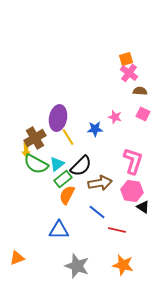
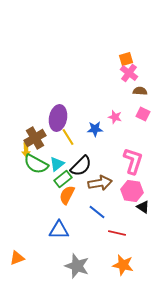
red line: moved 3 px down
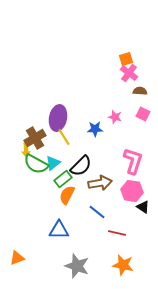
yellow line: moved 4 px left
cyan triangle: moved 4 px left, 1 px up
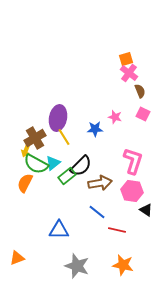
brown semicircle: rotated 64 degrees clockwise
yellow arrow: rotated 24 degrees clockwise
green rectangle: moved 4 px right, 3 px up
orange semicircle: moved 42 px left, 12 px up
black triangle: moved 3 px right, 3 px down
red line: moved 3 px up
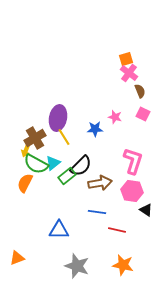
blue line: rotated 30 degrees counterclockwise
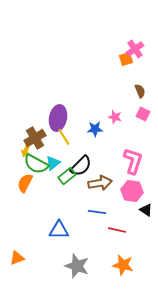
pink cross: moved 6 px right, 24 px up; rotated 18 degrees clockwise
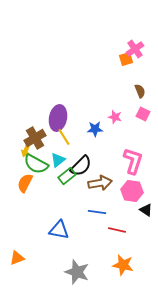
cyan triangle: moved 5 px right, 3 px up
blue triangle: rotated 10 degrees clockwise
gray star: moved 6 px down
